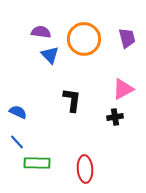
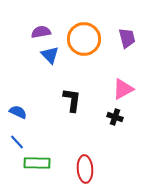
purple semicircle: rotated 18 degrees counterclockwise
black cross: rotated 28 degrees clockwise
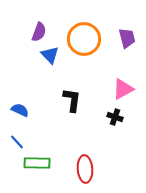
purple semicircle: moved 2 px left; rotated 120 degrees clockwise
blue semicircle: moved 2 px right, 2 px up
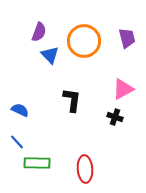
orange circle: moved 2 px down
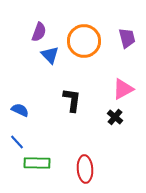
black cross: rotated 21 degrees clockwise
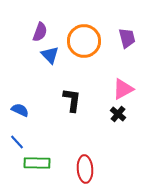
purple semicircle: moved 1 px right
black cross: moved 3 px right, 3 px up
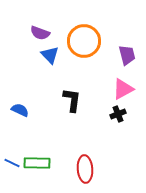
purple semicircle: moved 1 px down; rotated 90 degrees clockwise
purple trapezoid: moved 17 px down
black cross: rotated 28 degrees clockwise
blue line: moved 5 px left, 21 px down; rotated 21 degrees counterclockwise
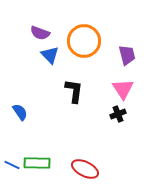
pink triangle: rotated 35 degrees counterclockwise
black L-shape: moved 2 px right, 9 px up
blue semicircle: moved 2 px down; rotated 30 degrees clockwise
blue line: moved 2 px down
red ellipse: rotated 60 degrees counterclockwise
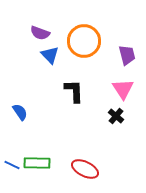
black L-shape: rotated 10 degrees counterclockwise
black cross: moved 2 px left, 2 px down; rotated 28 degrees counterclockwise
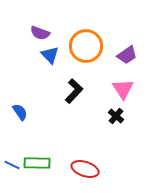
orange circle: moved 2 px right, 5 px down
purple trapezoid: rotated 70 degrees clockwise
black L-shape: rotated 45 degrees clockwise
red ellipse: rotated 8 degrees counterclockwise
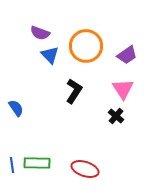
black L-shape: rotated 10 degrees counterclockwise
blue semicircle: moved 4 px left, 4 px up
blue line: rotated 56 degrees clockwise
